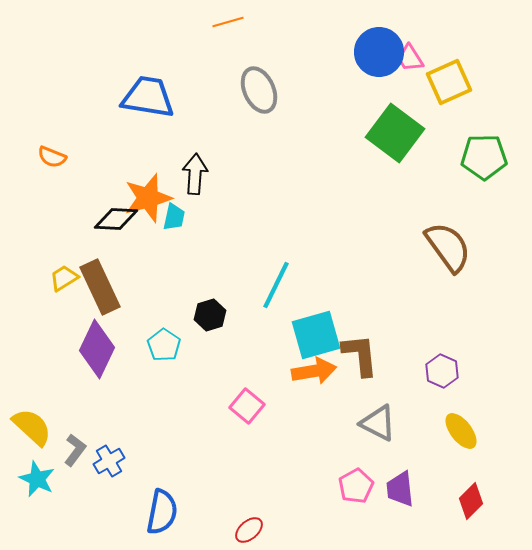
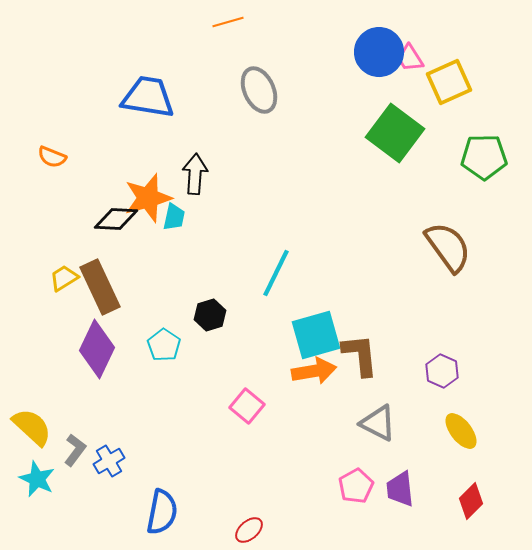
cyan line: moved 12 px up
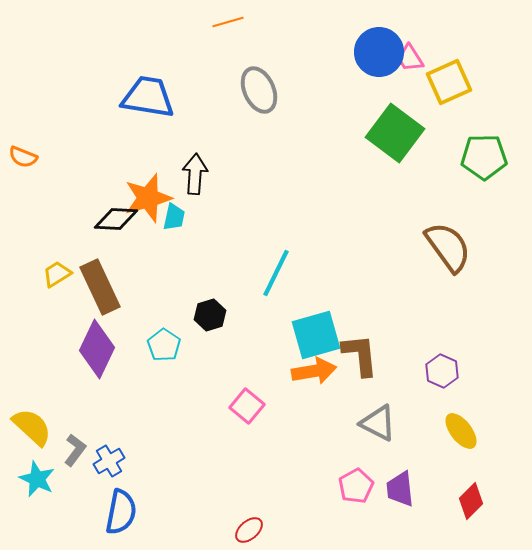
orange semicircle: moved 29 px left
yellow trapezoid: moved 7 px left, 4 px up
blue semicircle: moved 41 px left
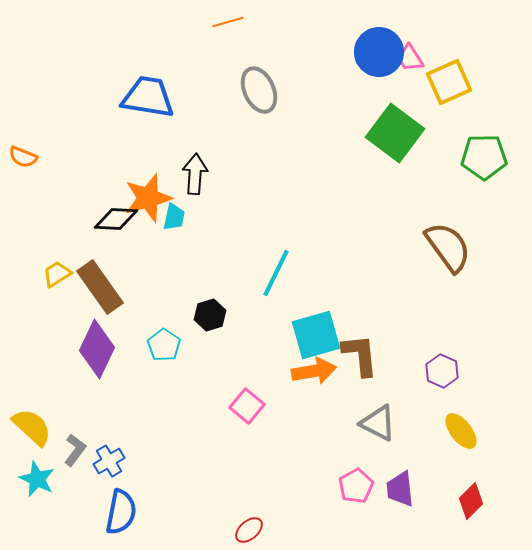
brown rectangle: rotated 10 degrees counterclockwise
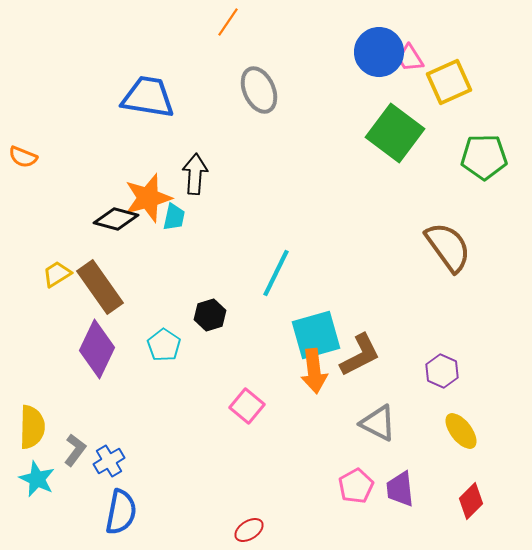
orange line: rotated 40 degrees counterclockwise
black diamond: rotated 12 degrees clockwise
brown L-shape: rotated 69 degrees clockwise
orange arrow: rotated 93 degrees clockwise
yellow semicircle: rotated 48 degrees clockwise
red ellipse: rotated 8 degrees clockwise
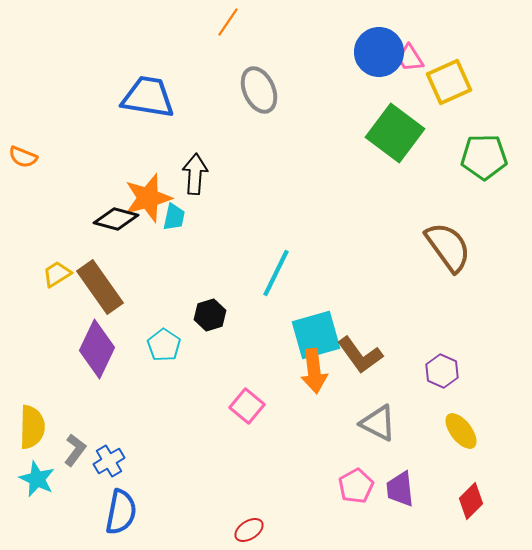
brown L-shape: rotated 81 degrees clockwise
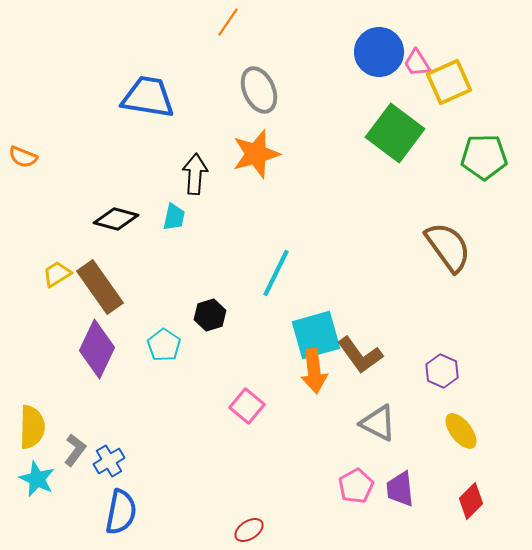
pink trapezoid: moved 7 px right, 5 px down
orange star: moved 108 px right, 44 px up
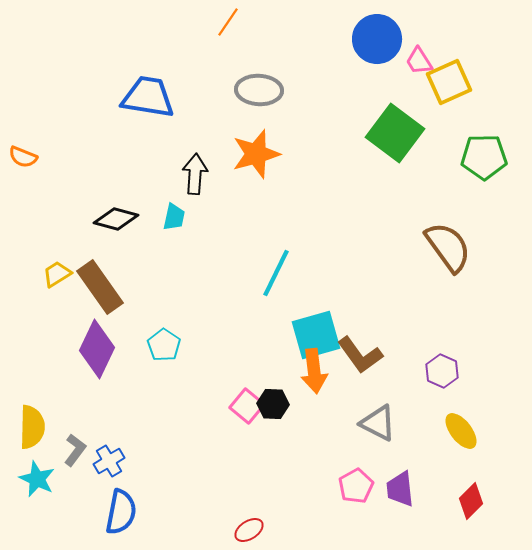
blue circle: moved 2 px left, 13 px up
pink trapezoid: moved 2 px right, 2 px up
gray ellipse: rotated 63 degrees counterclockwise
black hexagon: moved 63 px right, 89 px down; rotated 20 degrees clockwise
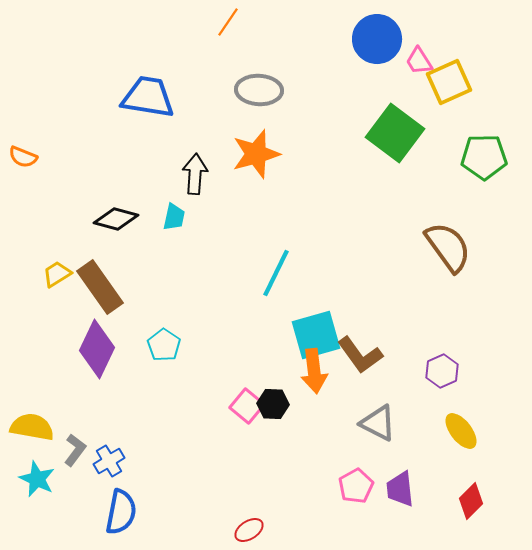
purple hexagon: rotated 12 degrees clockwise
yellow semicircle: rotated 81 degrees counterclockwise
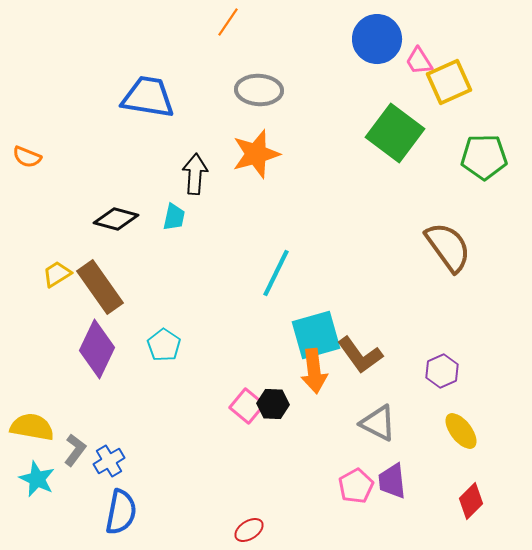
orange semicircle: moved 4 px right
purple trapezoid: moved 8 px left, 8 px up
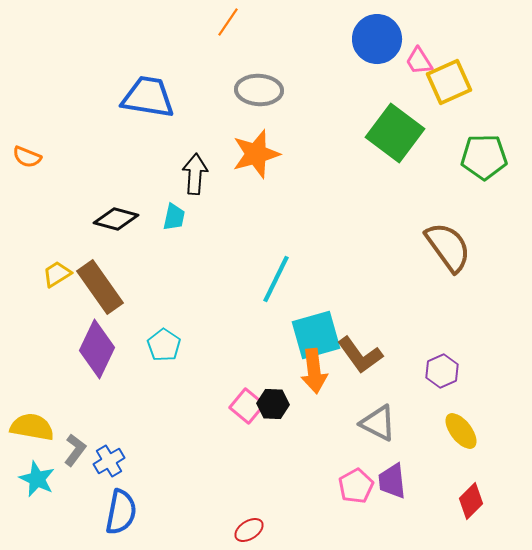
cyan line: moved 6 px down
